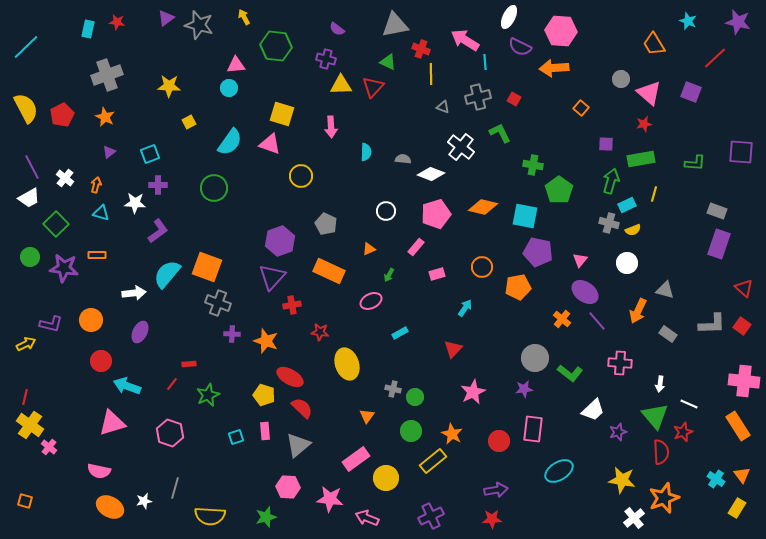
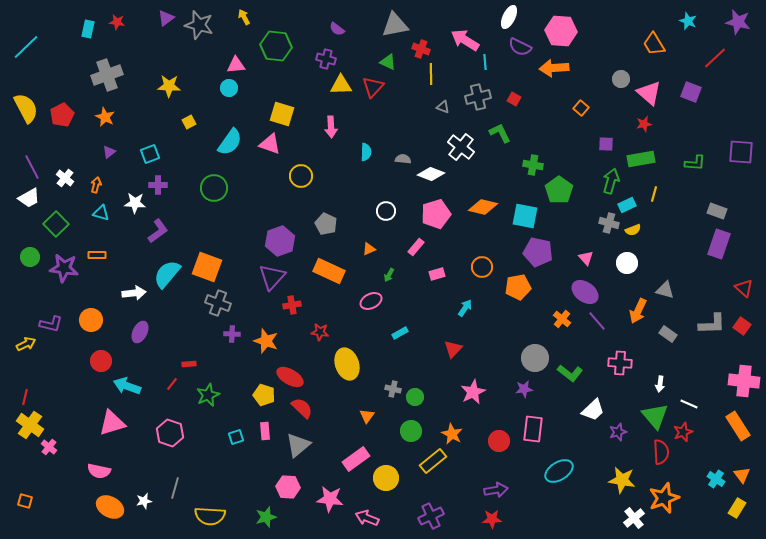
pink triangle at (580, 260): moved 6 px right, 2 px up; rotated 21 degrees counterclockwise
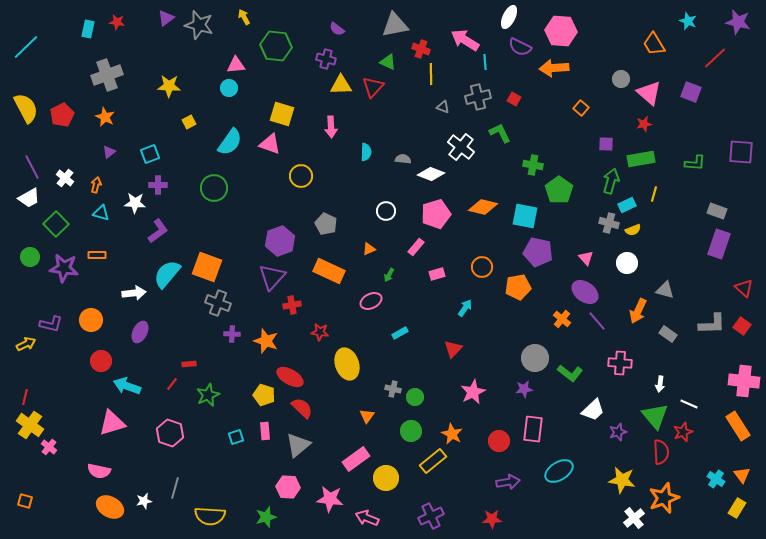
purple arrow at (496, 490): moved 12 px right, 8 px up
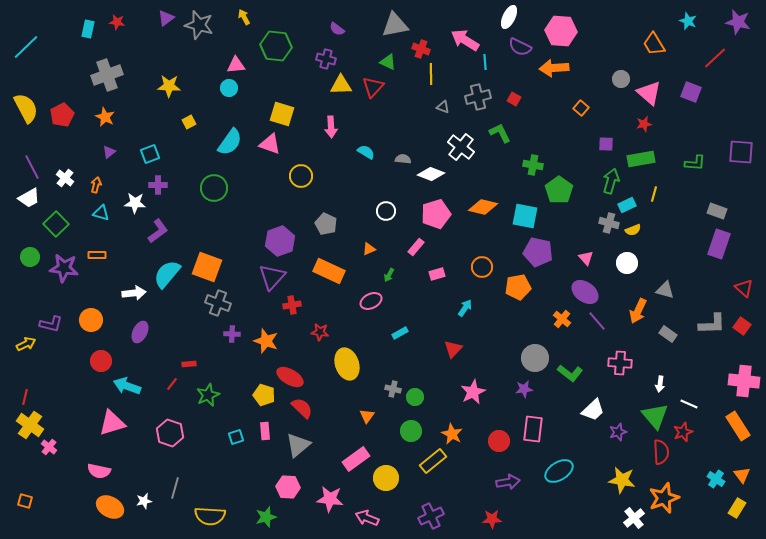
cyan semicircle at (366, 152): rotated 60 degrees counterclockwise
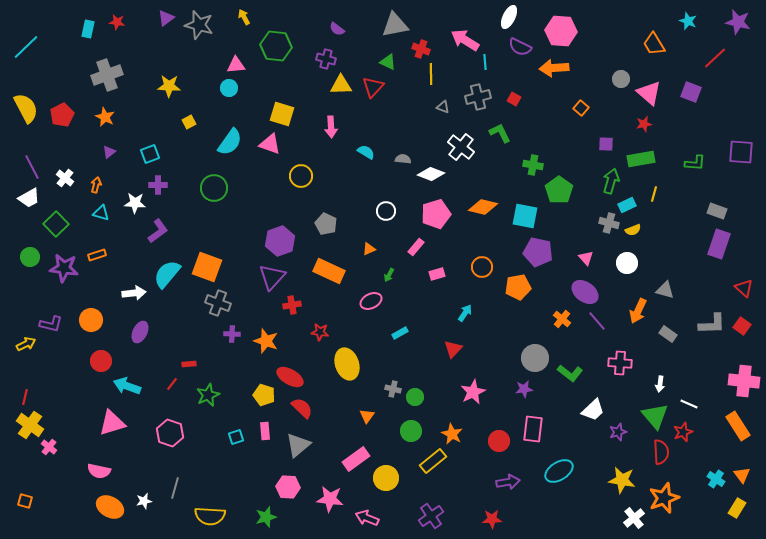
orange rectangle at (97, 255): rotated 18 degrees counterclockwise
cyan arrow at (465, 308): moved 5 px down
purple cross at (431, 516): rotated 10 degrees counterclockwise
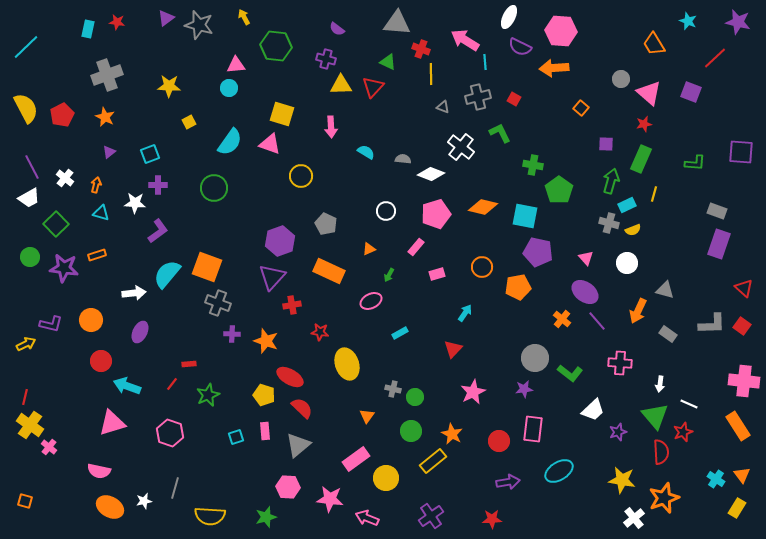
gray triangle at (395, 25): moved 2 px right, 2 px up; rotated 16 degrees clockwise
green rectangle at (641, 159): rotated 56 degrees counterclockwise
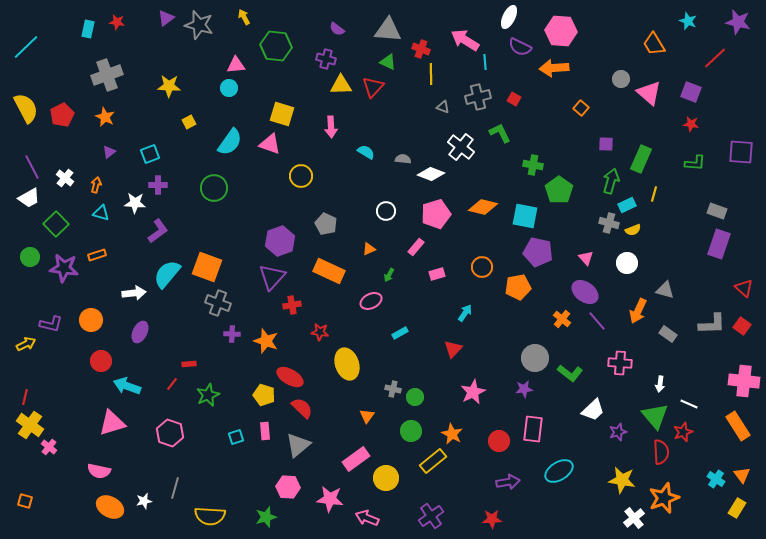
gray triangle at (397, 23): moved 9 px left, 7 px down
red star at (644, 124): moved 47 px right; rotated 21 degrees clockwise
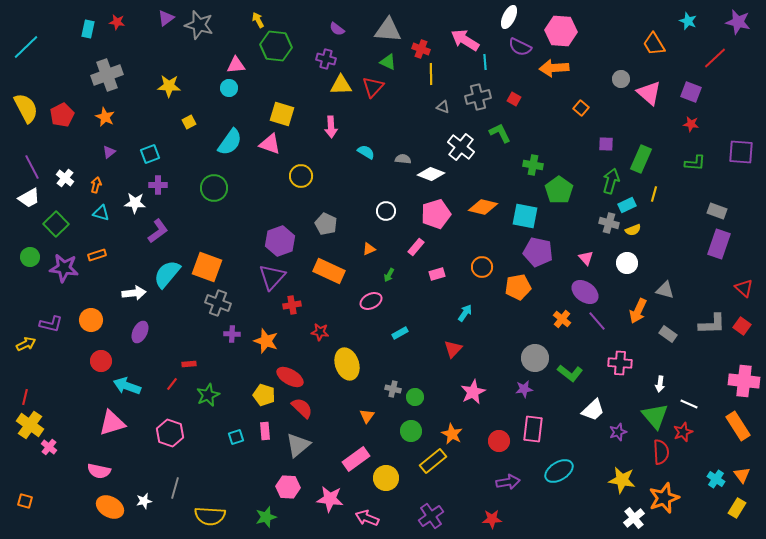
yellow arrow at (244, 17): moved 14 px right, 3 px down
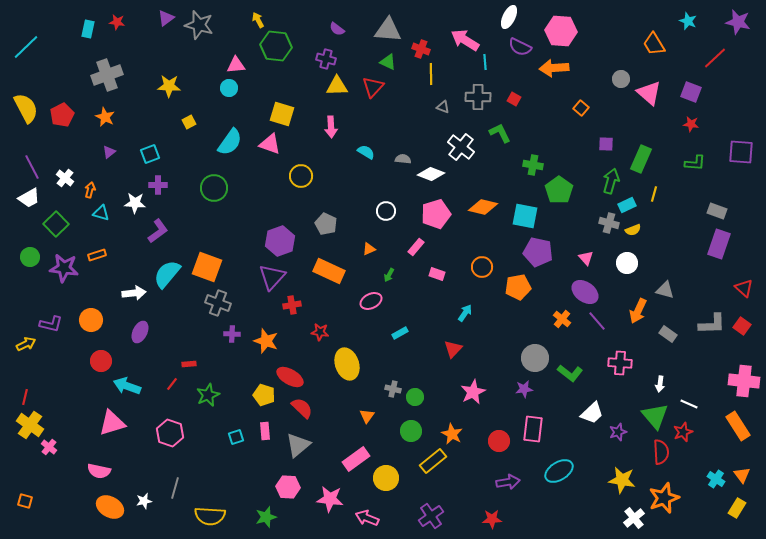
yellow triangle at (341, 85): moved 4 px left, 1 px down
gray cross at (478, 97): rotated 15 degrees clockwise
orange arrow at (96, 185): moved 6 px left, 5 px down
pink rectangle at (437, 274): rotated 35 degrees clockwise
white trapezoid at (593, 410): moved 1 px left, 3 px down
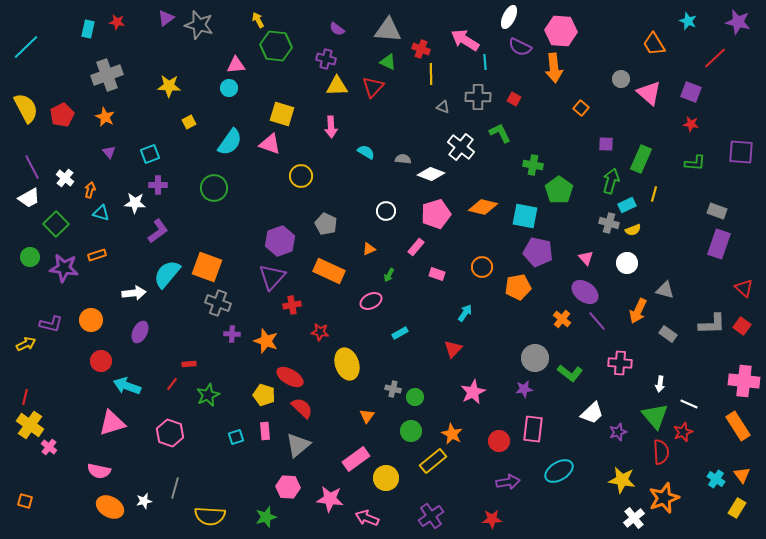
orange arrow at (554, 68): rotated 92 degrees counterclockwise
purple triangle at (109, 152): rotated 32 degrees counterclockwise
